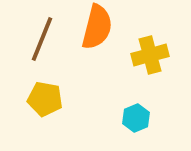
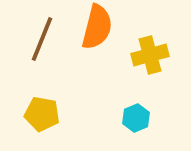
yellow pentagon: moved 3 px left, 15 px down
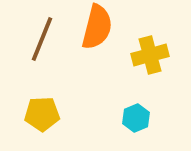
yellow pentagon: rotated 12 degrees counterclockwise
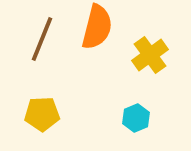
yellow cross: rotated 21 degrees counterclockwise
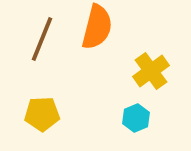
yellow cross: moved 1 px right, 16 px down
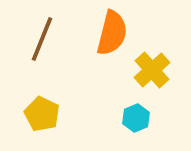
orange semicircle: moved 15 px right, 6 px down
yellow cross: moved 1 px right, 1 px up; rotated 6 degrees counterclockwise
yellow pentagon: rotated 28 degrees clockwise
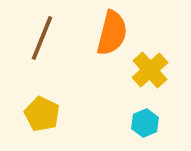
brown line: moved 1 px up
yellow cross: moved 2 px left
cyan hexagon: moved 9 px right, 5 px down
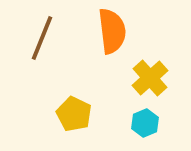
orange semicircle: moved 2 px up; rotated 21 degrees counterclockwise
yellow cross: moved 8 px down
yellow pentagon: moved 32 px right
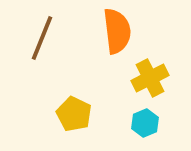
orange semicircle: moved 5 px right
yellow cross: rotated 15 degrees clockwise
